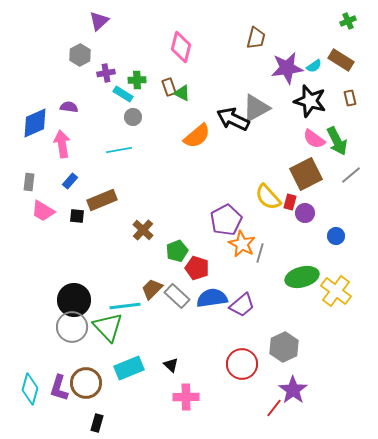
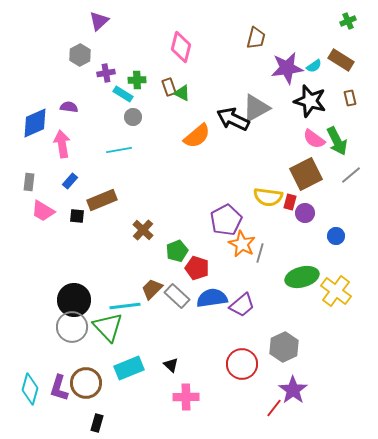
yellow semicircle at (268, 197): rotated 40 degrees counterclockwise
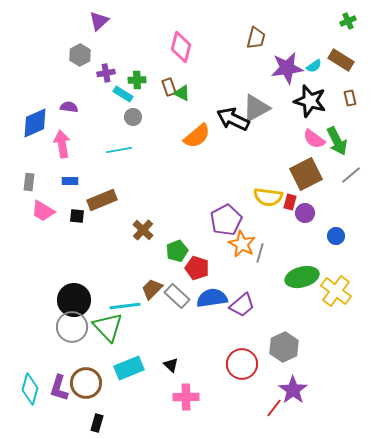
blue rectangle at (70, 181): rotated 49 degrees clockwise
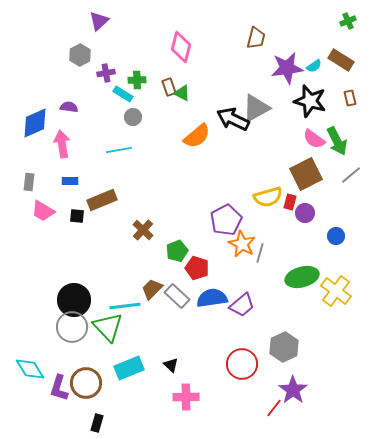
yellow semicircle at (268, 197): rotated 24 degrees counterclockwise
cyan diamond at (30, 389): moved 20 px up; rotated 48 degrees counterclockwise
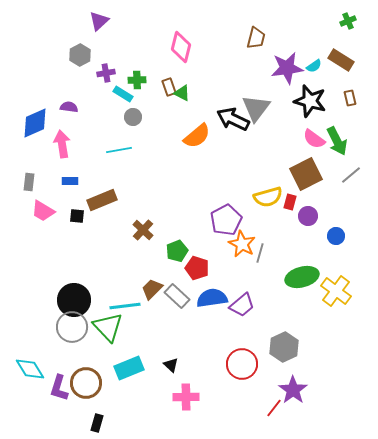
gray triangle at (256, 108): rotated 24 degrees counterclockwise
purple circle at (305, 213): moved 3 px right, 3 px down
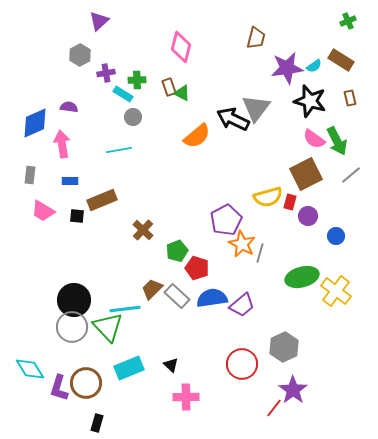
gray rectangle at (29, 182): moved 1 px right, 7 px up
cyan line at (125, 306): moved 3 px down
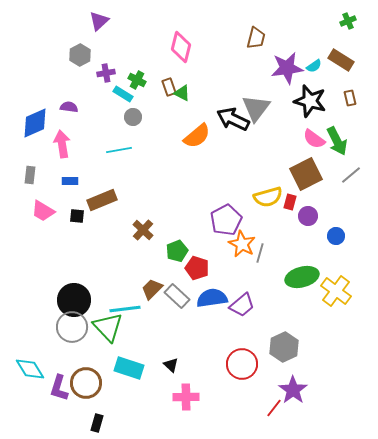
green cross at (137, 80): rotated 30 degrees clockwise
cyan rectangle at (129, 368): rotated 40 degrees clockwise
